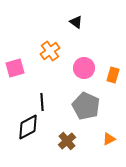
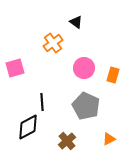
orange cross: moved 3 px right, 8 px up
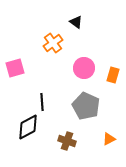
brown cross: rotated 30 degrees counterclockwise
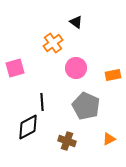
pink circle: moved 8 px left
orange rectangle: rotated 63 degrees clockwise
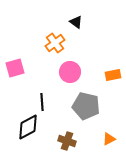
orange cross: moved 2 px right
pink circle: moved 6 px left, 4 px down
gray pentagon: rotated 12 degrees counterclockwise
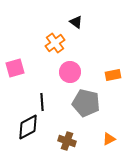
gray pentagon: moved 3 px up
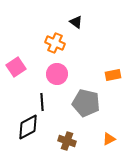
orange cross: rotated 30 degrees counterclockwise
pink square: moved 1 px right, 1 px up; rotated 18 degrees counterclockwise
pink circle: moved 13 px left, 2 px down
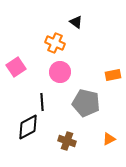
pink circle: moved 3 px right, 2 px up
